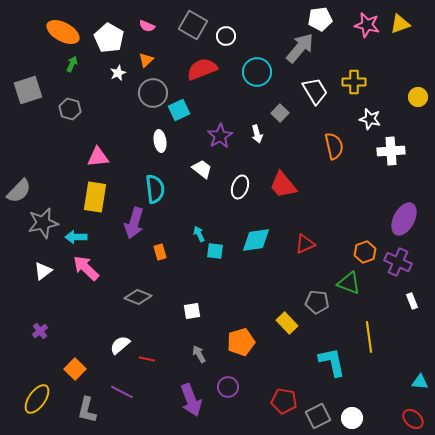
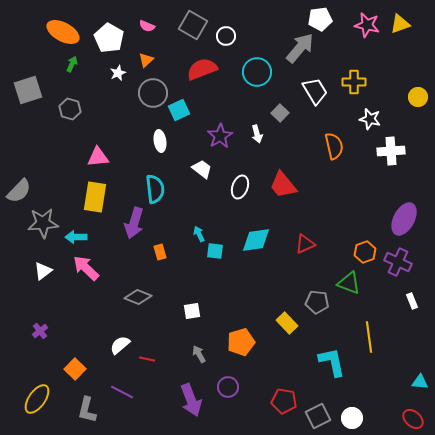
gray star at (43, 223): rotated 8 degrees clockwise
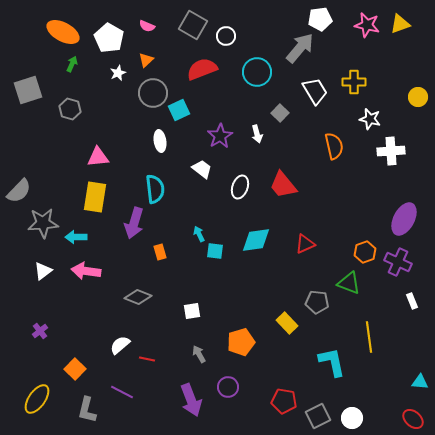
pink arrow at (86, 268): moved 3 px down; rotated 36 degrees counterclockwise
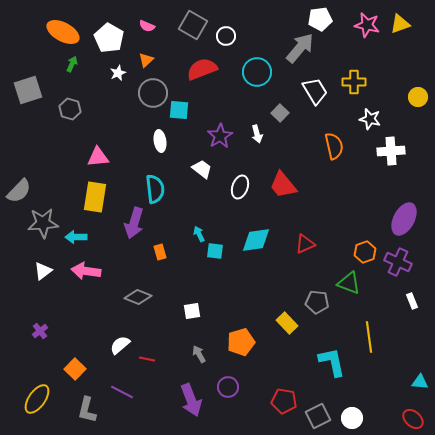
cyan square at (179, 110): rotated 30 degrees clockwise
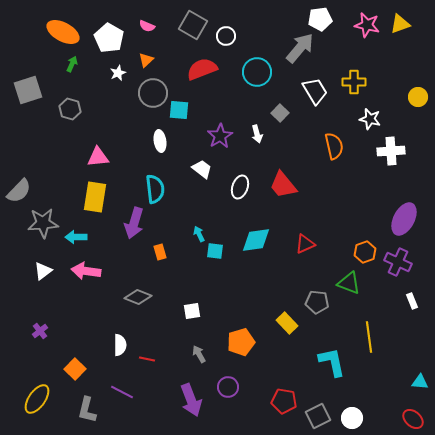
white semicircle at (120, 345): rotated 130 degrees clockwise
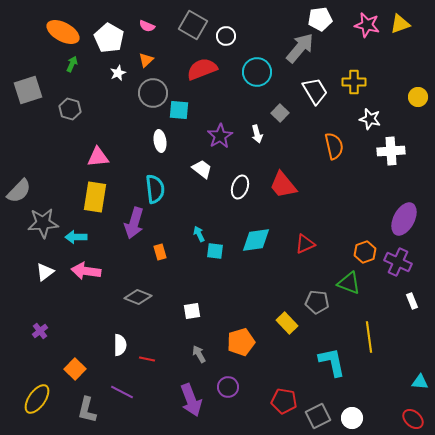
white triangle at (43, 271): moved 2 px right, 1 px down
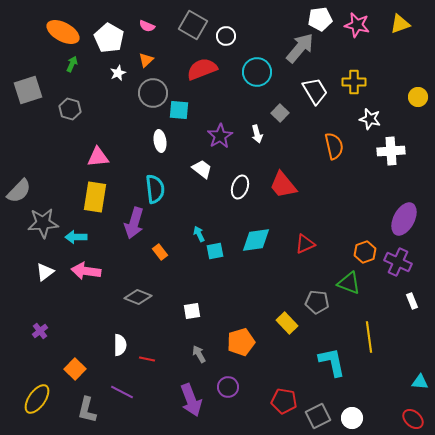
pink star at (367, 25): moved 10 px left
cyan square at (215, 251): rotated 18 degrees counterclockwise
orange rectangle at (160, 252): rotated 21 degrees counterclockwise
